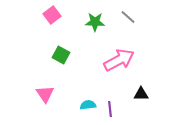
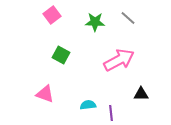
gray line: moved 1 px down
pink triangle: rotated 36 degrees counterclockwise
purple line: moved 1 px right, 4 px down
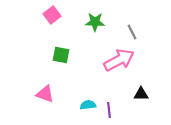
gray line: moved 4 px right, 14 px down; rotated 21 degrees clockwise
green square: rotated 18 degrees counterclockwise
purple line: moved 2 px left, 3 px up
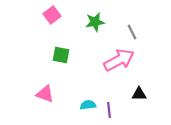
green star: rotated 12 degrees counterclockwise
black triangle: moved 2 px left
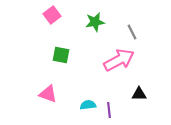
pink triangle: moved 3 px right
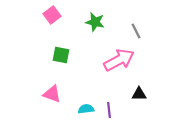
green star: rotated 24 degrees clockwise
gray line: moved 4 px right, 1 px up
pink triangle: moved 4 px right
cyan semicircle: moved 2 px left, 4 px down
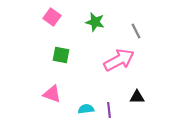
pink square: moved 2 px down; rotated 18 degrees counterclockwise
black triangle: moved 2 px left, 3 px down
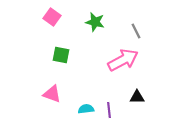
pink arrow: moved 4 px right
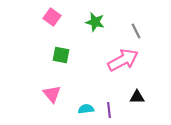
pink triangle: rotated 30 degrees clockwise
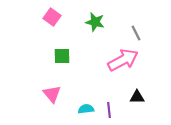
gray line: moved 2 px down
green square: moved 1 px right, 1 px down; rotated 12 degrees counterclockwise
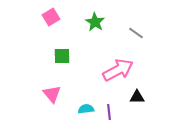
pink square: moved 1 px left; rotated 24 degrees clockwise
green star: rotated 18 degrees clockwise
gray line: rotated 28 degrees counterclockwise
pink arrow: moved 5 px left, 10 px down
purple line: moved 2 px down
